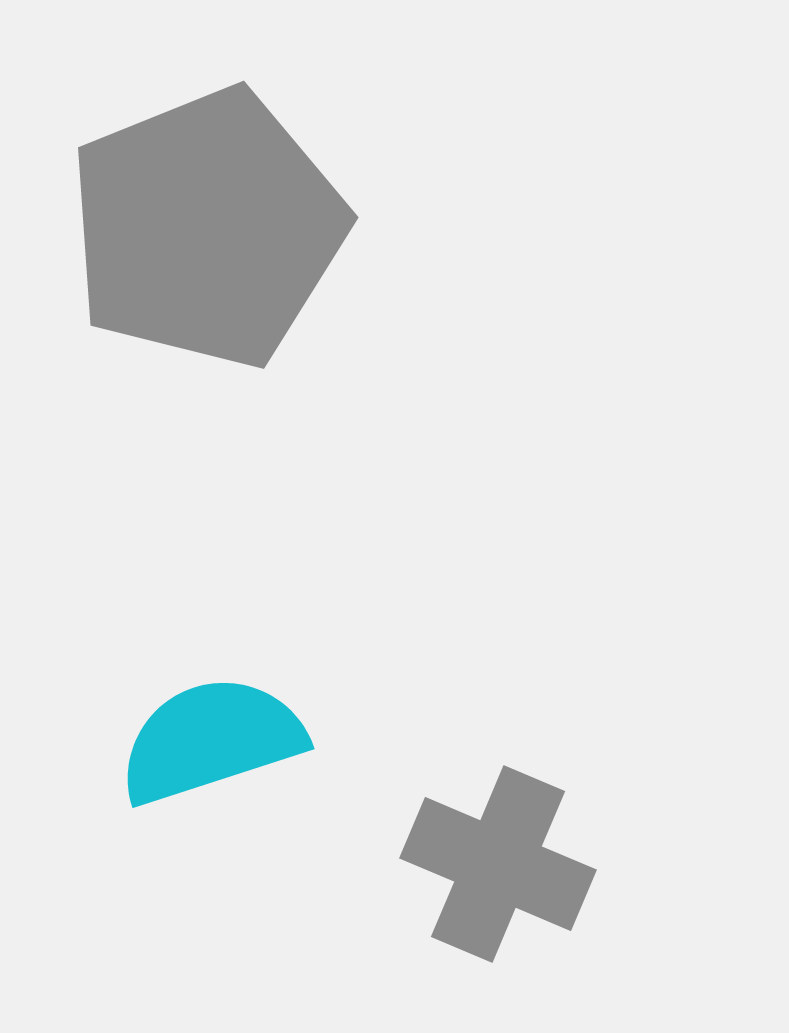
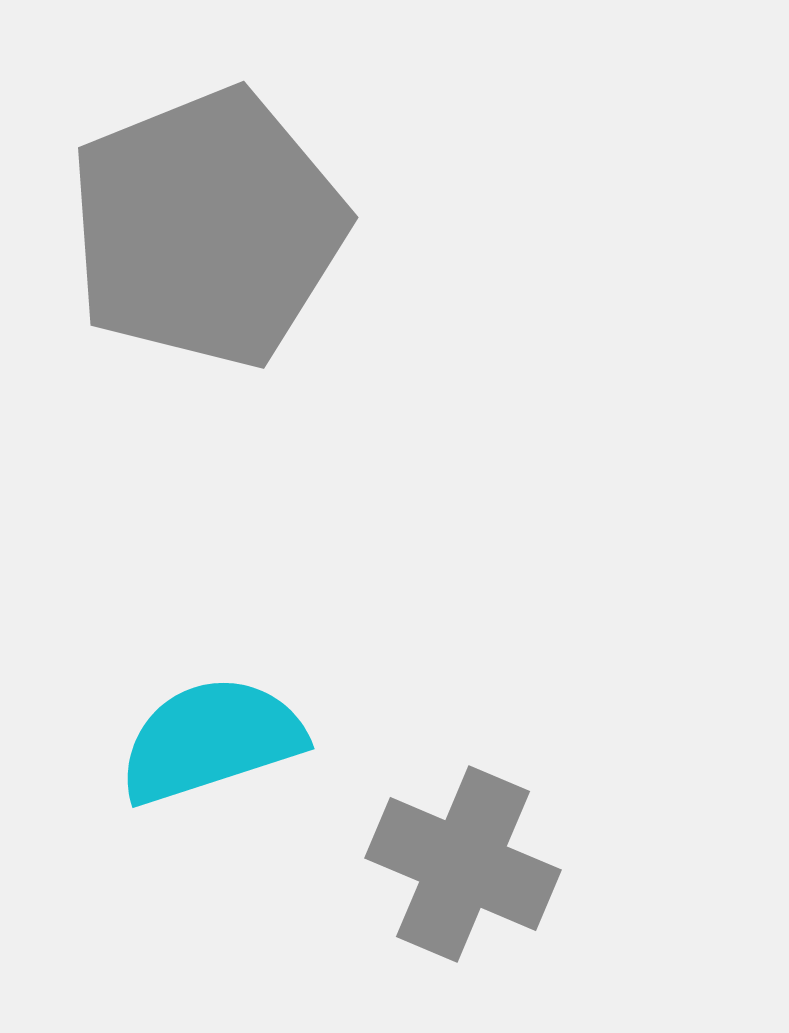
gray cross: moved 35 px left
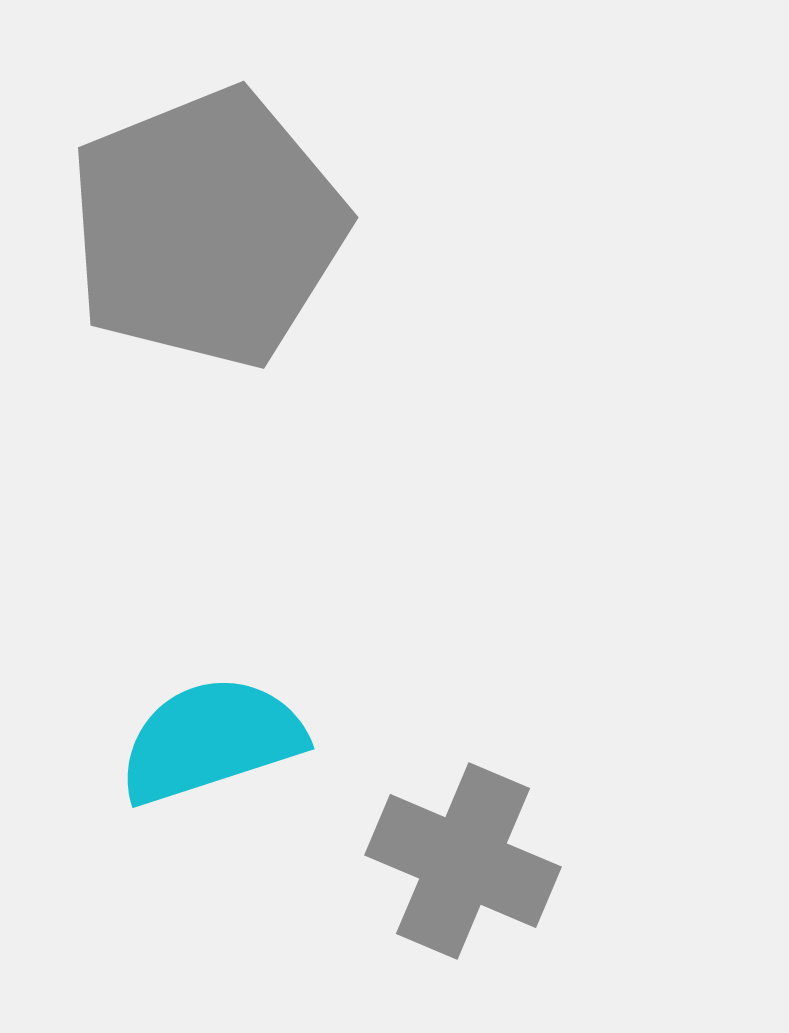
gray cross: moved 3 px up
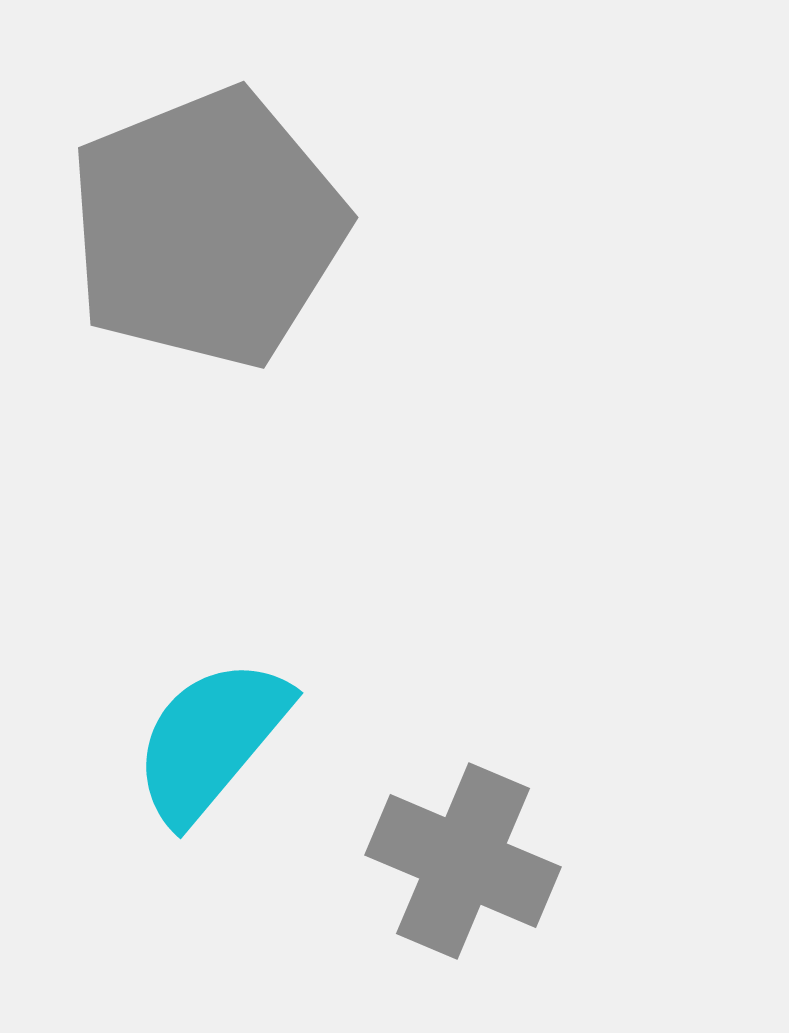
cyan semicircle: rotated 32 degrees counterclockwise
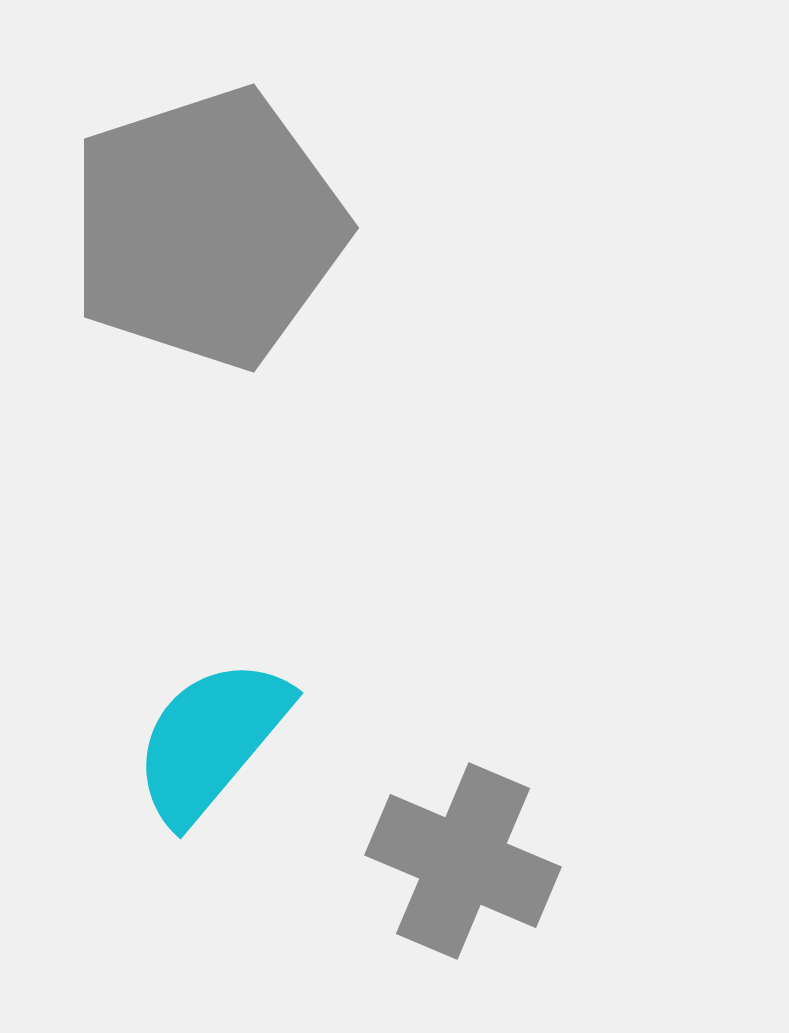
gray pentagon: rotated 4 degrees clockwise
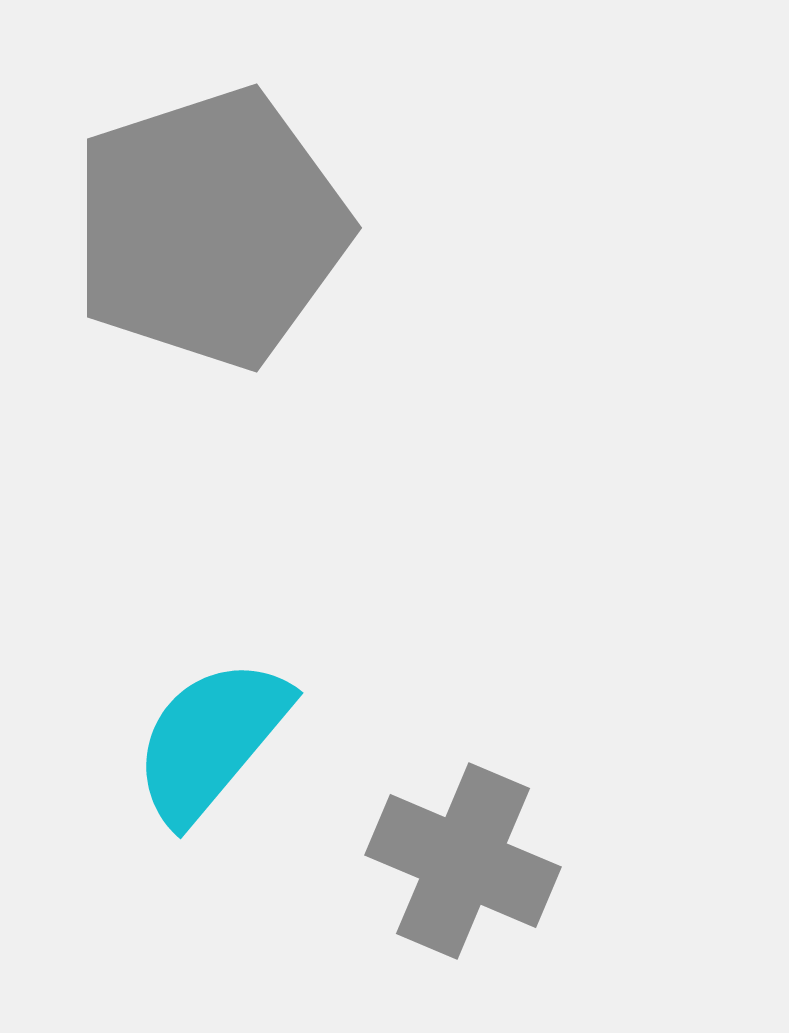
gray pentagon: moved 3 px right
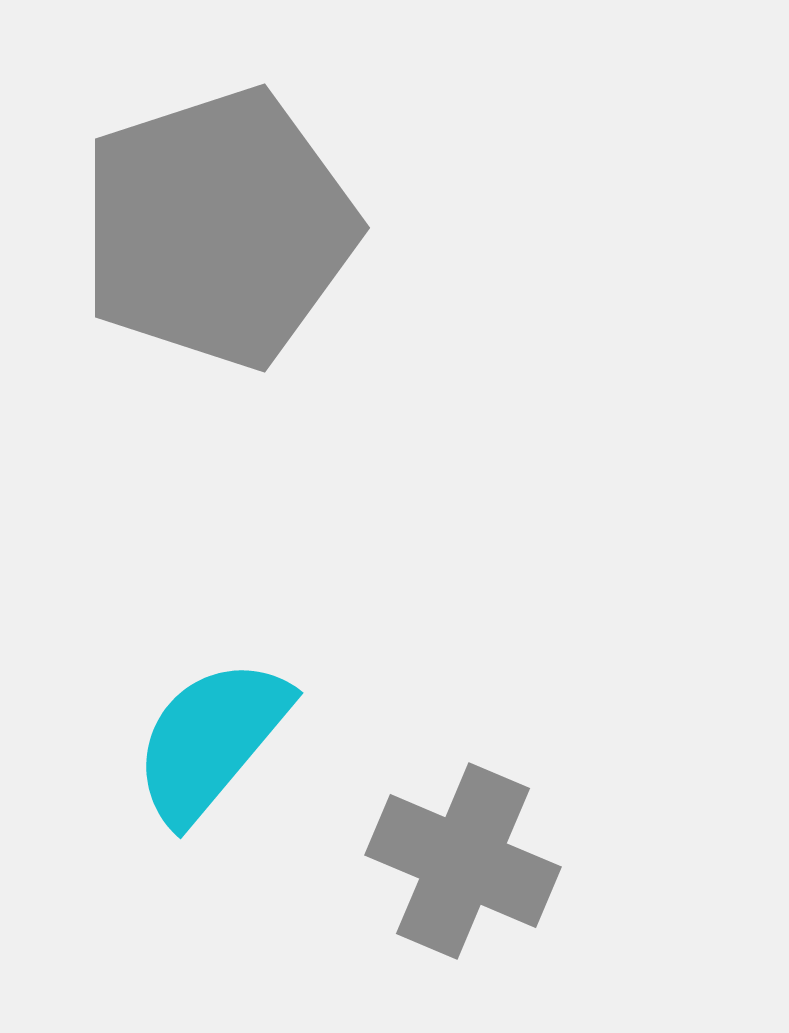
gray pentagon: moved 8 px right
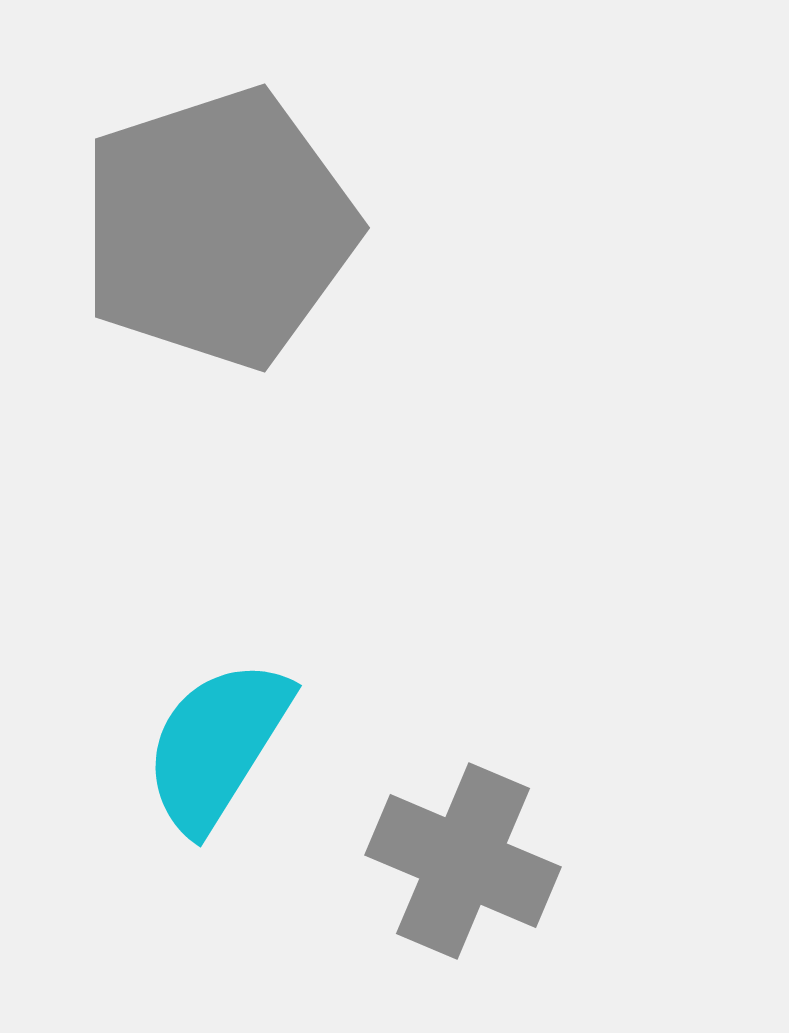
cyan semicircle: moved 6 px right, 5 px down; rotated 8 degrees counterclockwise
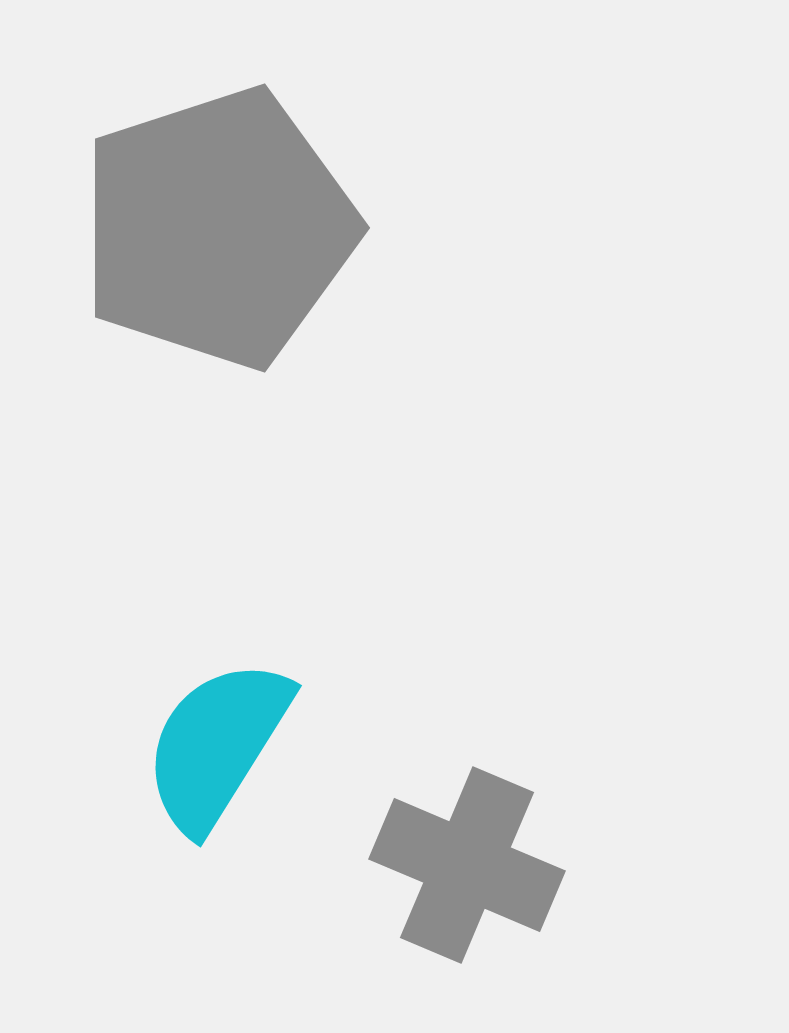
gray cross: moved 4 px right, 4 px down
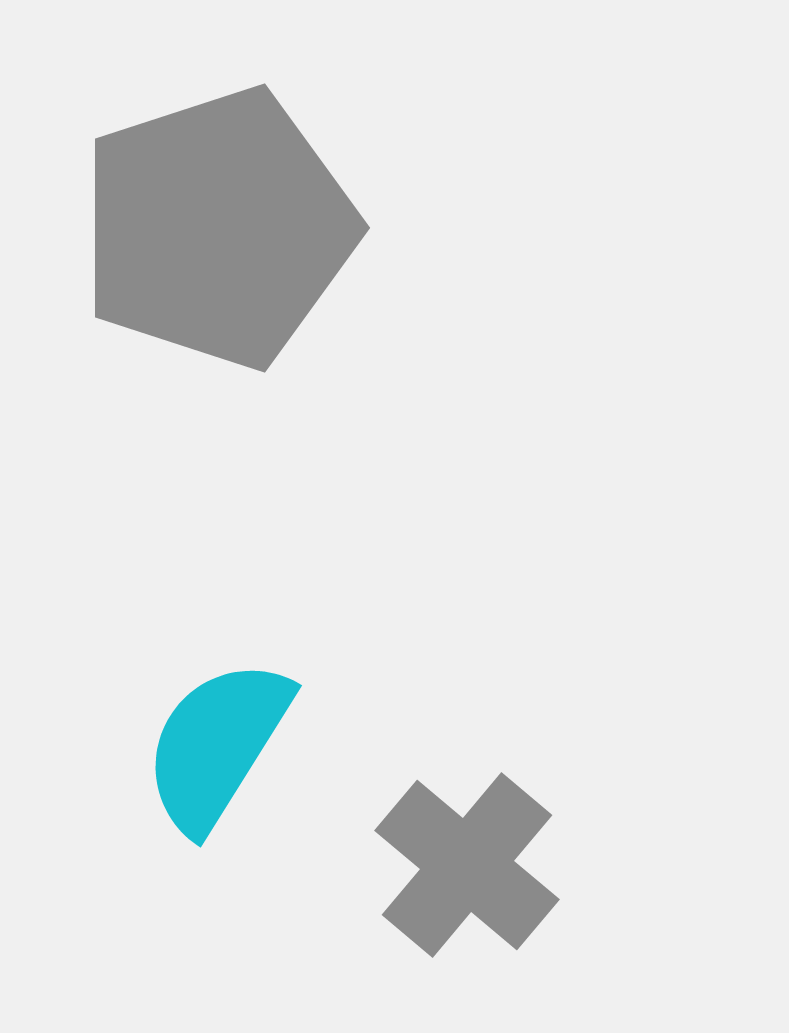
gray cross: rotated 17 degrees clockwise
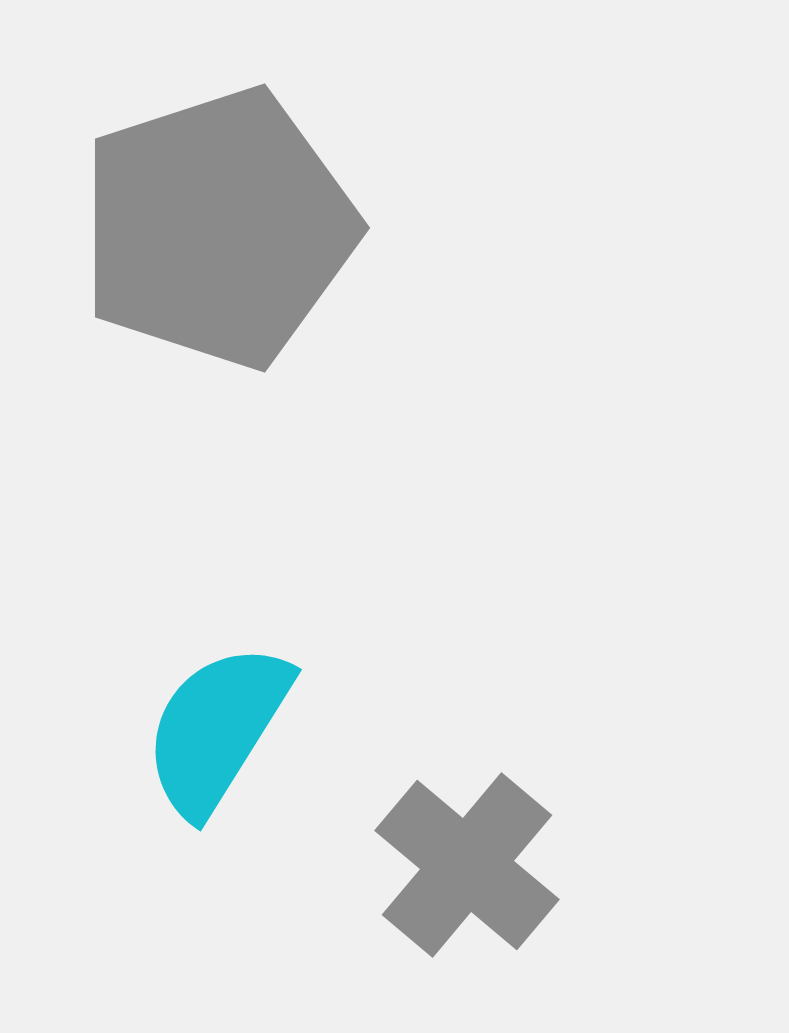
cyan semicircle: moved 16 px up
